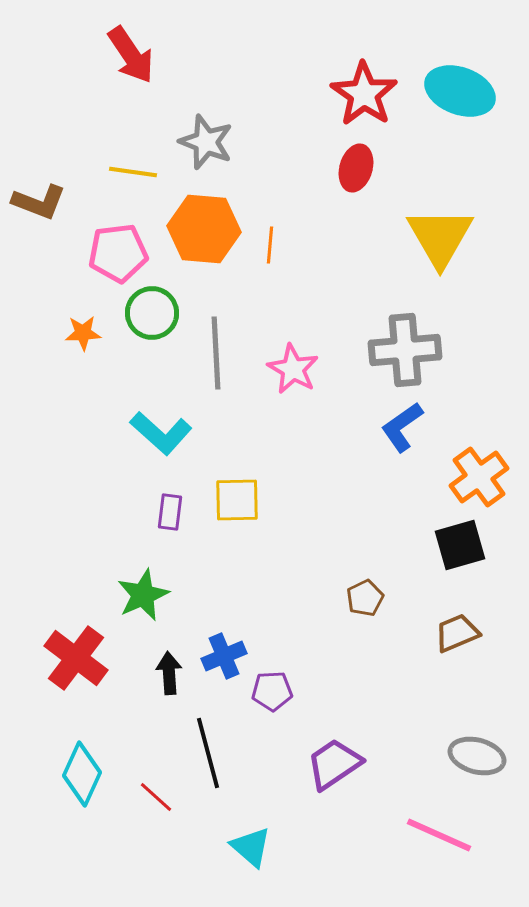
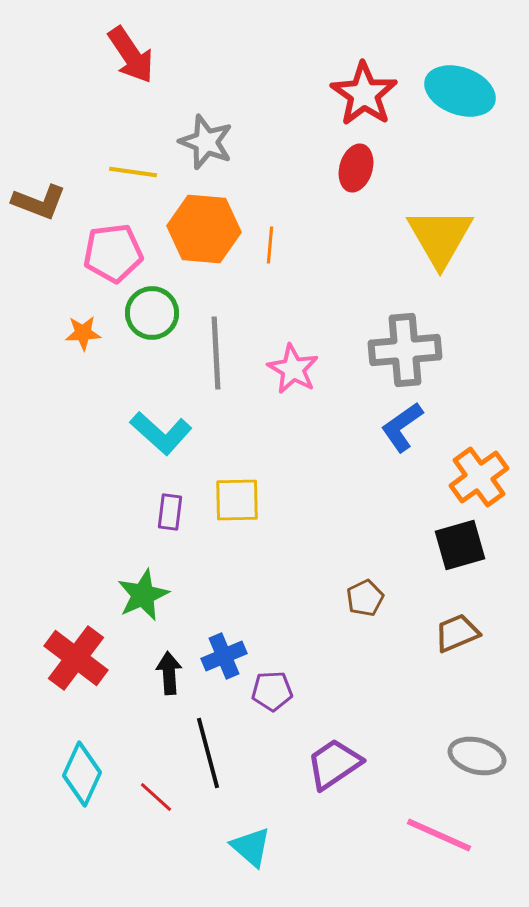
pink pentagon: moved 5 px left
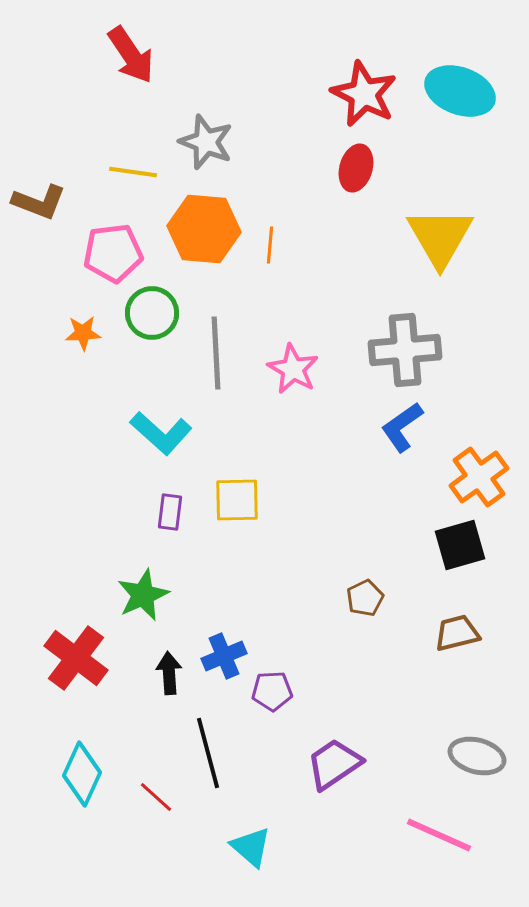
red star: rotated 8 degrees counterclockwise
brown trapezoid: rotated 9 degrees clockwise
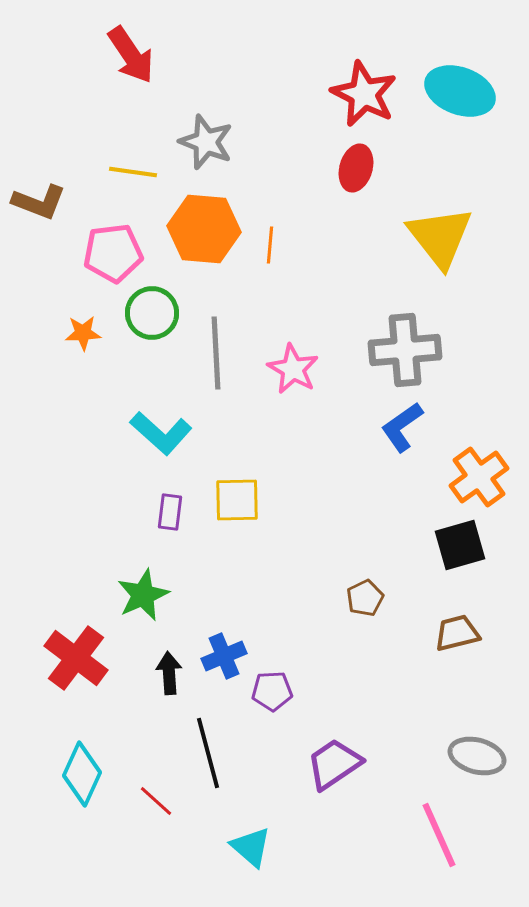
yellow triangle: rotated 8 degrees counterclockwise
red line: moved 4 px down
pink line: rotated 42 degrees clockwise
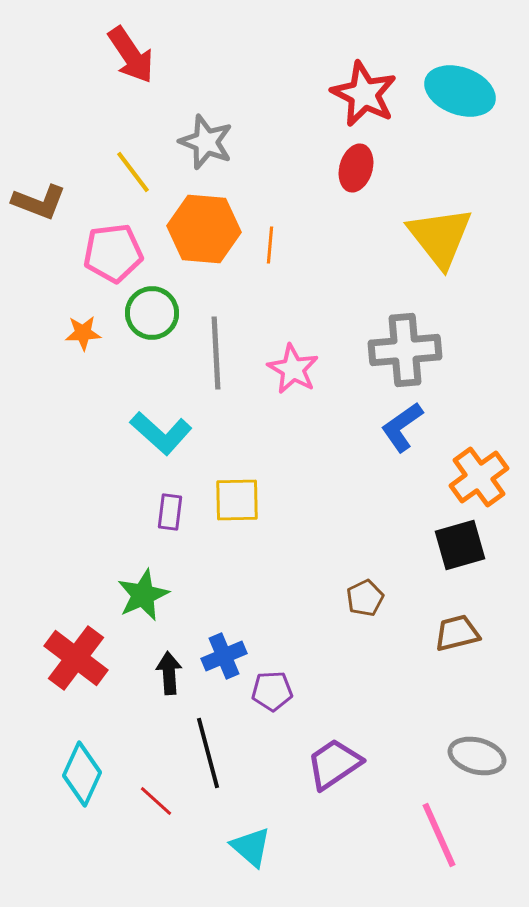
yellow line: rotated 45 degrees clockwise
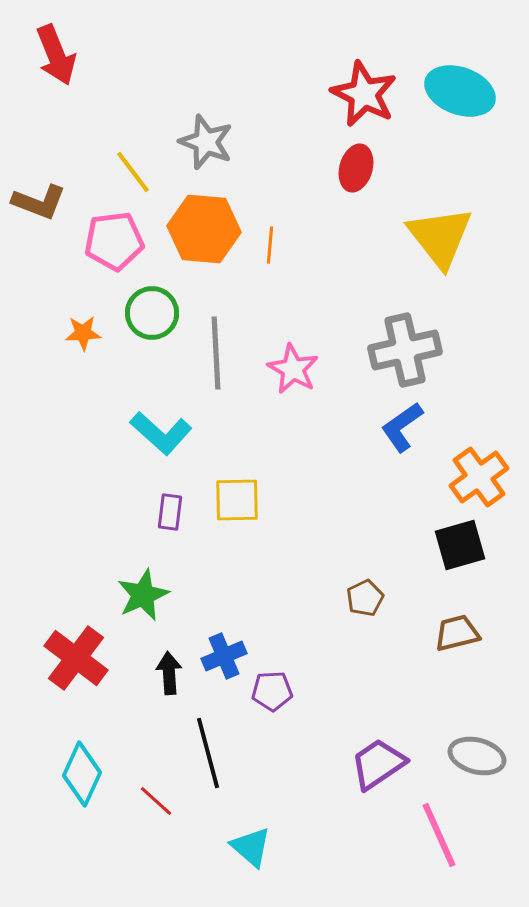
red arrow: moved 75 px left; rotated 12 degrees clockwise
pink pentagon: moved 1 px right, 12 px up
gray cross: rotated 8 degrees counterclockwise
purple trapezoid: moved 44 px right
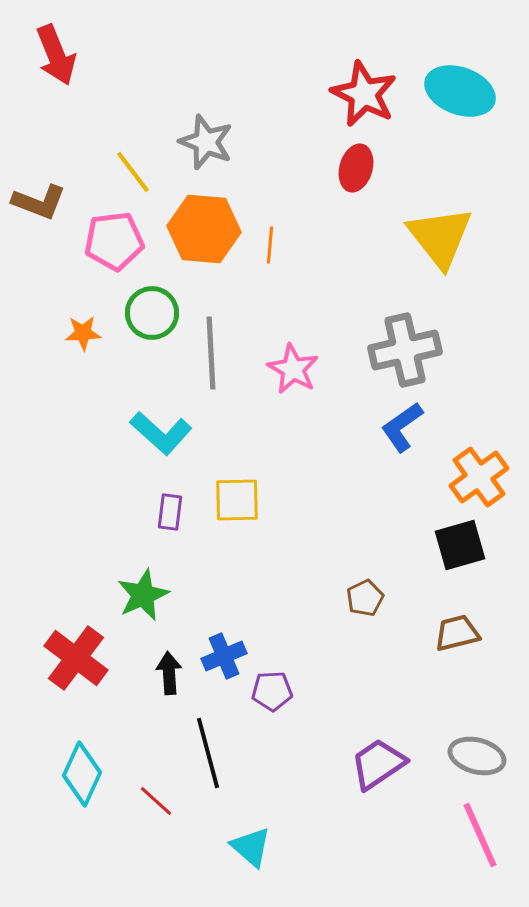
gray line: moved 5 px left
pink line: moved 41 px right
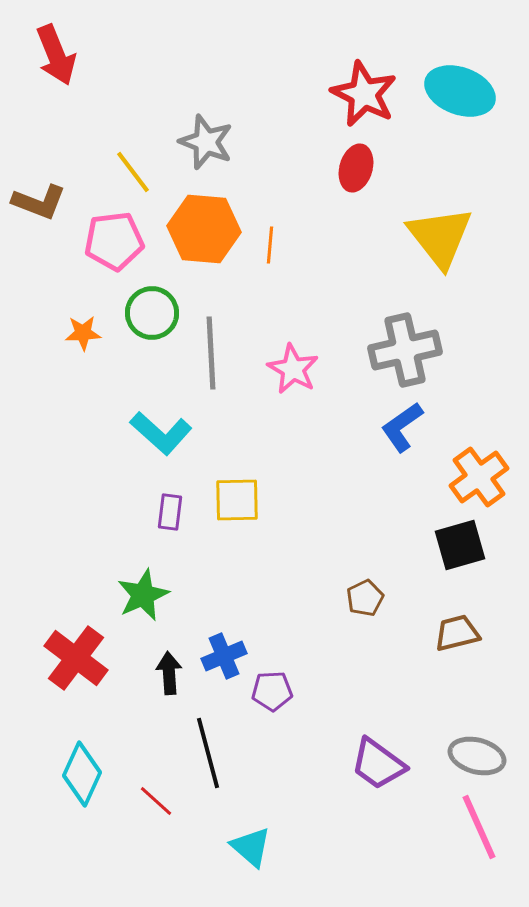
purple trapezoid: rotated 110 degrees counterclockwise
pink line: moved 1 px left, 8 px up
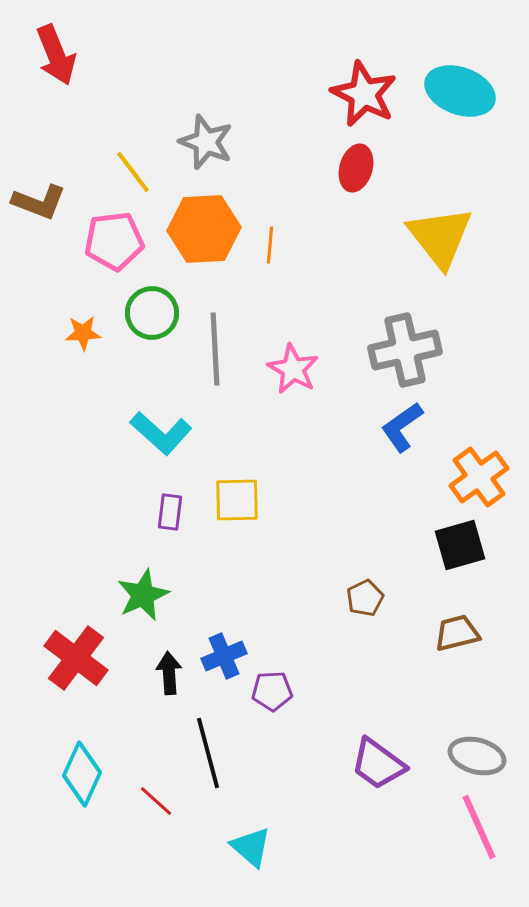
orange hexagon: rotated 8 degrees counterclockwise
gray line: moved 4 px right, 4 px up
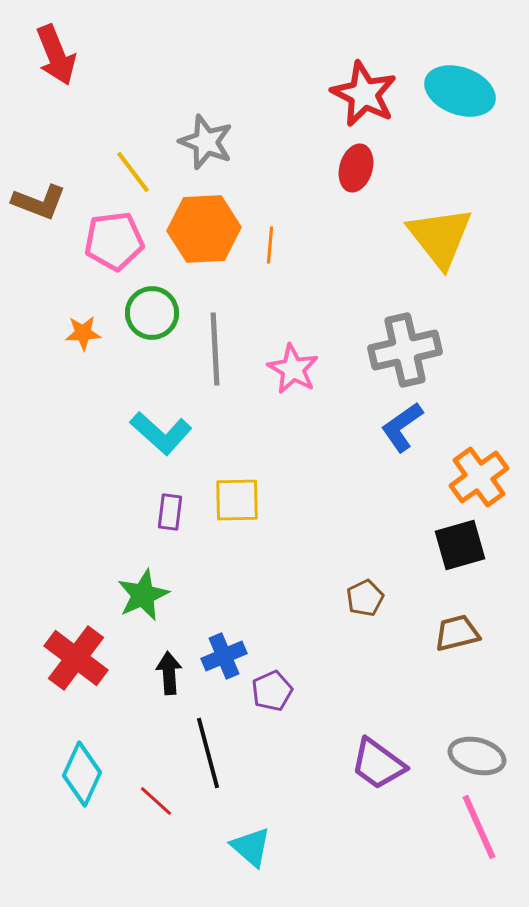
purple pentagon: rotated 21 degrees counterclockwise
